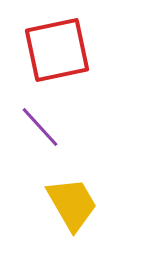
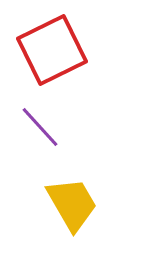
red square: moved 5 px left; rotated 14 degrees counterclockwise
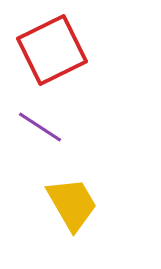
purple line: rotated 15 degrees counterclockwise
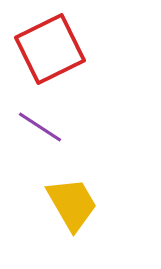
red square: moved 2 px left, 1 px up
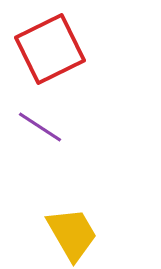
yellow trapezoid: moved 30 px down
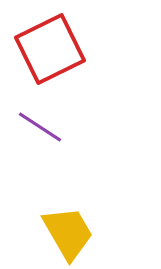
yellow trapezoid: moved 4 px left, 1 px up
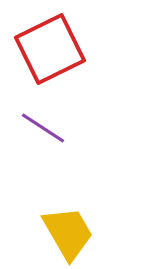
purple line: moved 3 px right, 1 px down
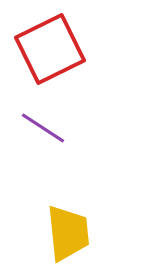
yellow trapezoid: rotated 24 degrees clockwise
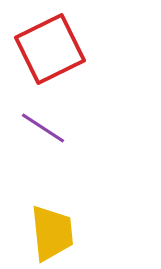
yellow trapezoid: moved 16 px left
